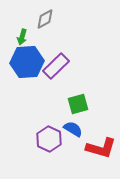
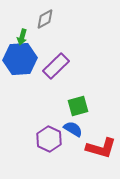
blue hexagon: moved 7 px left, 3 px up
green square: moved 2 px down
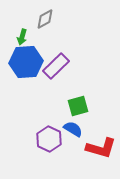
blue hexagon: moved 6 px right, 3 px down
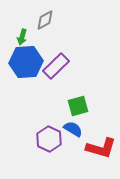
gray diamond: moved 1 px down
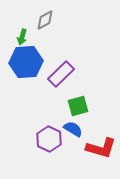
purple rectangle: moved 5 px right, 8 px down
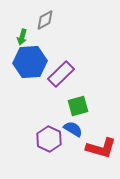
blue hexagon: moved 4 px right
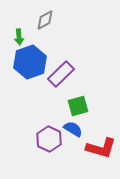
green arrow: moved 3 px left; rotated 21 degrees counterclockwise
blue hexagon: rotated 16 degrees counterclockwise
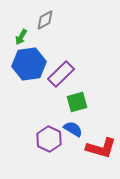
green arrow: moved 2 px right; rotated 35 degrees clockwise
blue hexagon: moved 1 px left, 2 px down; rotated 12 degrees clockwise
green square: moved 1 px left, 4 px up
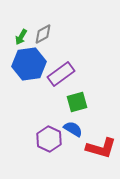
gray diamond: moved 2 px left, 14 px down
purple rectangle: rotated 8 degrees clockwise
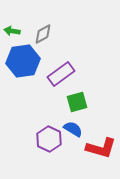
green arrow: moved 9 px left, 6 px up; rotated 70 degrees clockwise
blue hexagon: moved 6 px left, 3 px up
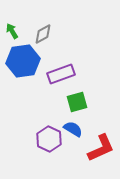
green arrow: rotated 49 degrees clockwise
purple rectangle: rotated 16 degrees clockwise
red L-shape: rotated 40 degrees counterclockwise
